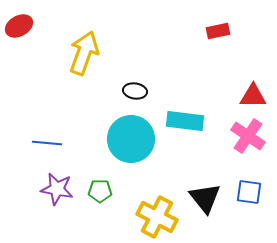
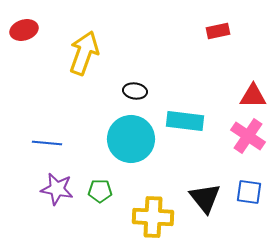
red ellipse: moved 5 px right, 4 px down; rotated 12 degrees clockwise
yellow cross: moved 4 px left; rotated 24 degrees counterclockwise
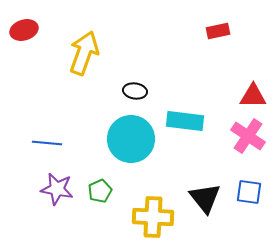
green pentagon: rotated 25 degrees counterclockwise
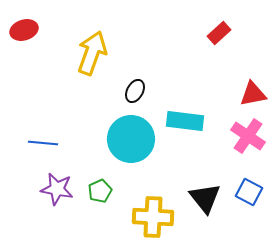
red rectangle: moved 1 px right, 2 px down; rotated 30 degrees counterclockwise
yellow arrow: moved 8 px right
black ellipse: rotated 70 degrees counterclockwise
red triangle: moved 2 px up; rotated 12 degrees counterclockwise
blue line: moved 4 px left
blue square: rotated 20 degrees clockwise
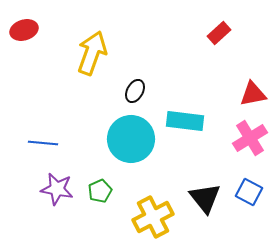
pink cross: moved 2 px right, 2 px down; rotated 24 degrees clockwise
yellow cross: rotated 30 degrees counterclockwise
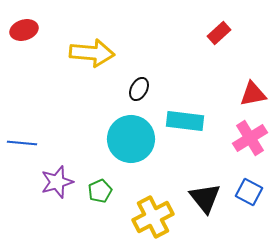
yellow arrow: rotated 75 degrees clockwise
black ellipse: moved 4 px right, 2 px up
blue line: moved 21 px left
purple star: moved 7 px up; rotated 28 degrees counterclockwise
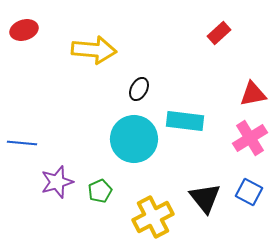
yellow arrow: moved 2 px right, 3 px up
cyan circle: moved 3 px right
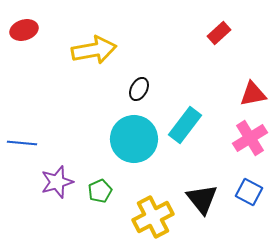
yellow arrow: rotated 15 degrees counterclockwise
cyan rectangle: moved 4 px down; rotated 60 degrees counterclockwise
black triangle: moved 3 px left, 1 px down
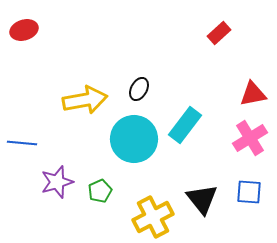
yellow arrow: moved 9 px left, 50 px down
blue square: rotated 24 degrees counterclockwise
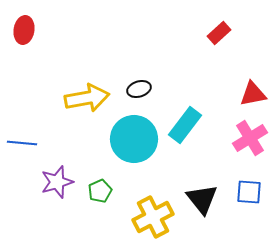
red ellipse: rotated 64 degrees counterclockwise
black ellipse: rotated 45 degrees clockwise
yellow arrow: moved 2 px right, 2 px up
